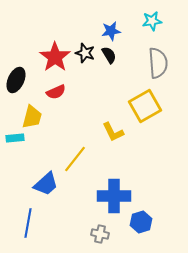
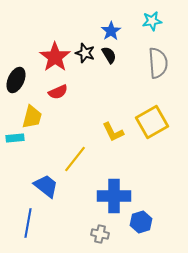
blue star: rotated 24 degrees counterclockwise
red semicircle: moved 2 px right
yellow square: moved 7 px right, 16 px down
blue trapezoid: moved 2 px down; rotated 100 degrees counterclockwise
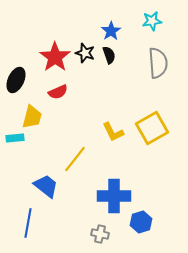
black semicircle: rotated 12 degrees clockwise
yellow square: moved 6 px down
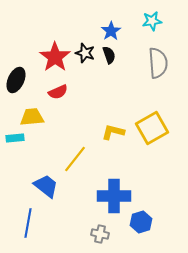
yellow trapezoid: rotated 110 degrees counterclockwise
yellow L-shape: rotated 130 degrees clockwise
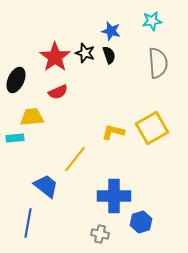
blue star: rotated 24 degrees counterclockwise
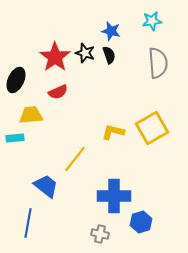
yellow trapezoid: moved 1 px left, 2 px up
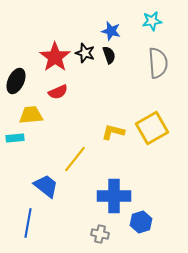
black ellipse: moved 1 px down
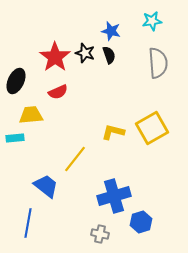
blue cross: rotated 16 degrees counterclockwise
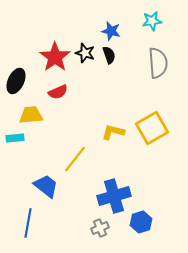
gray cross: moved 6 px up; rotated 36 degrees counterclockwise
